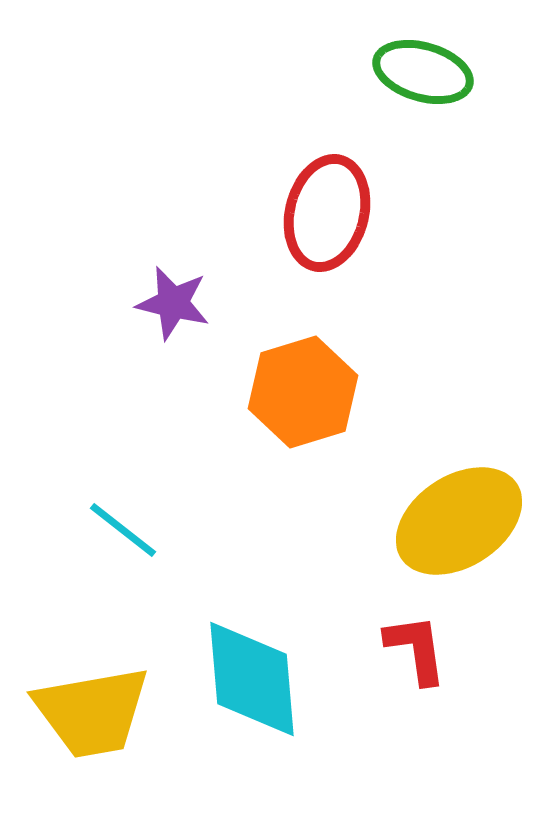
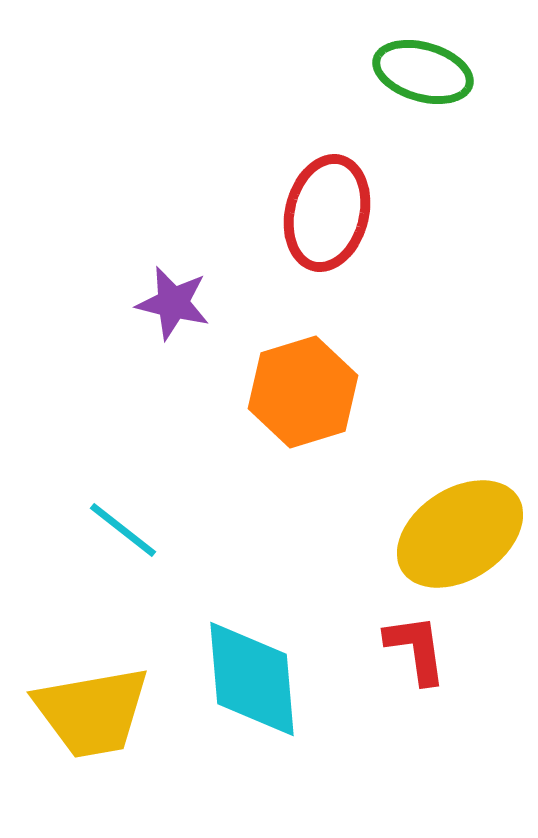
yellow ellipse: moved 1 px right, 13 px down
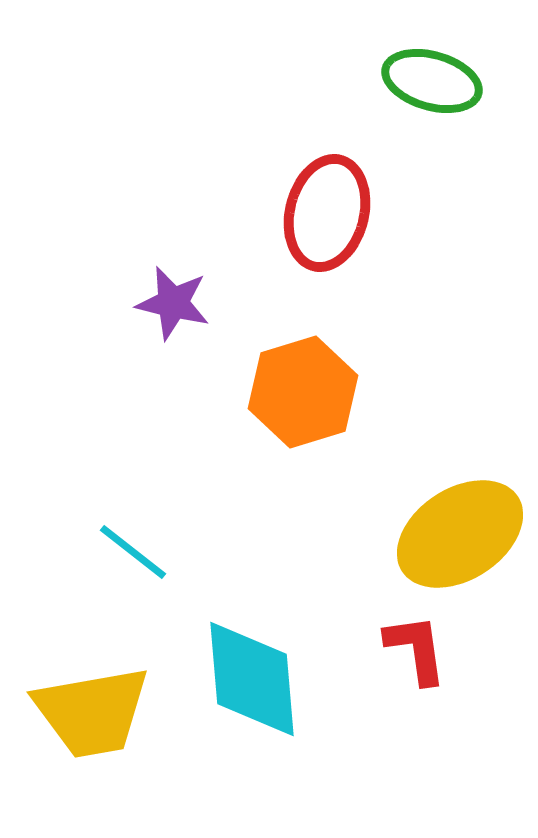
green ellipse: moved 9 px right, 9 px down
cyan line: moved 10 px right, 22 px down
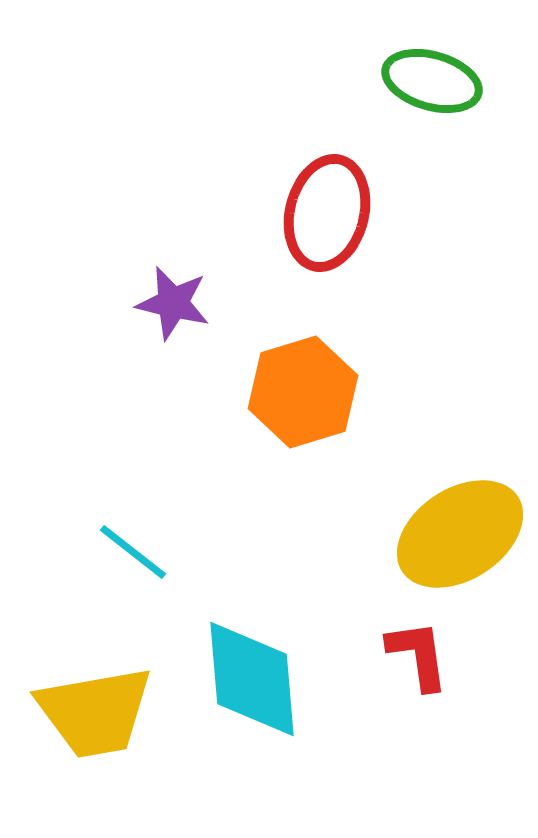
red L-shape: moved 2 px right, 6 px down
yellow trapezoid: moved 3 px right
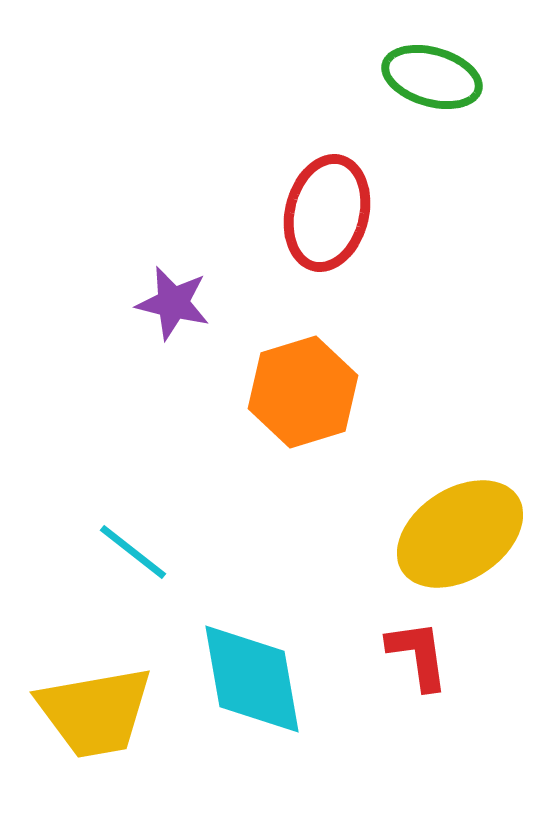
green ellipse: moved 4 px up
cyan diamond: rotated 5 degrees counterclockwise
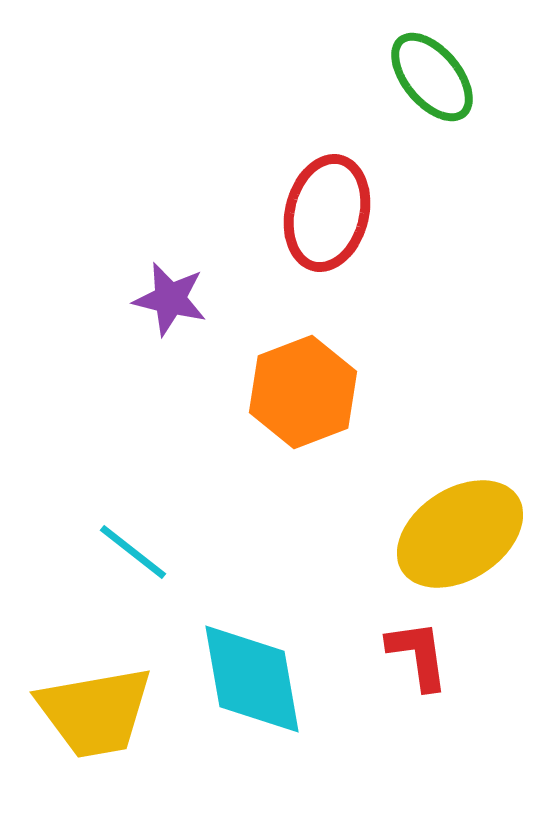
green ellipse: rotated 34 degrees clockwise
purple star: moved 3 px left, 4 px up
orange hexagon: rotated 4 degrees counterclockwise
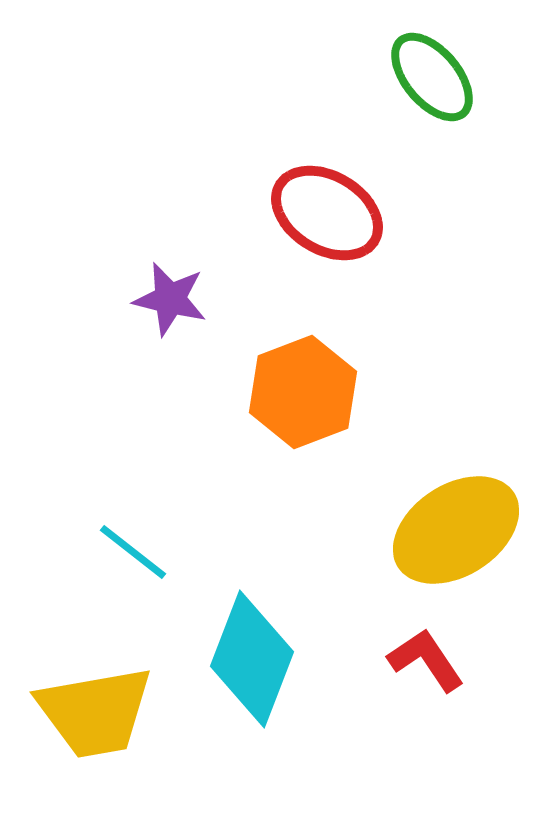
red ellipse: rotated 73 degrees counterclockwise
yellow ellipse: moved 4 px left, 4 px up
red L-shape: moved 8 px right, 5 px down; rotated 26 degrees counterclockwise
cyan diamond: moved 20 px up; rotated 31 degrees clockwise
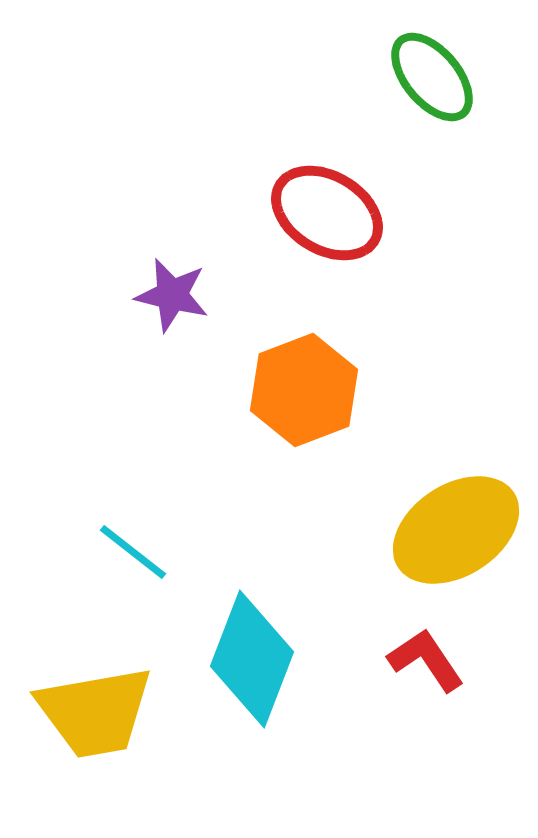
purple star: moved 2 px right, 4 px up
orange hexagon: moved 1 px right, 2 px up
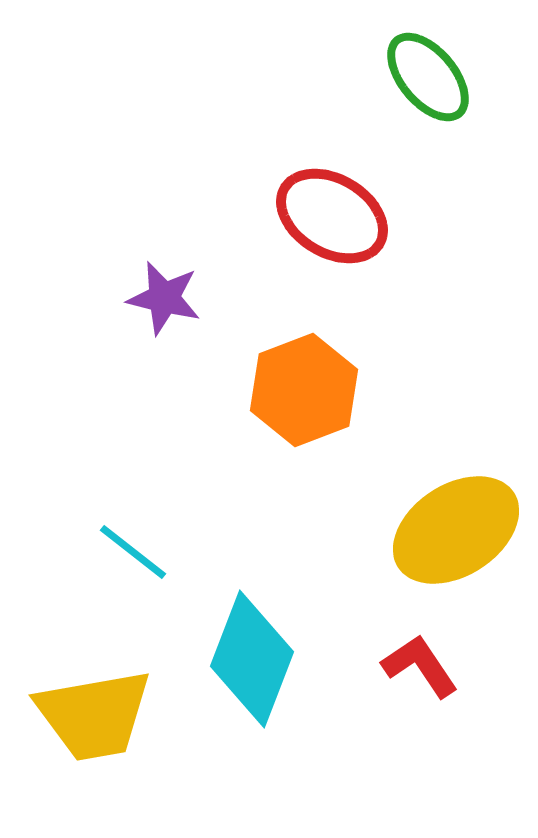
green ellipse: moved 4 px left
red ellipse: moved 5 px right, 3 px down
purple star: moved 8 px left, 3 px down
red L-shape: moved 6 px left, 6 px down
yellow trapezoid: moved 1 px left, 3 px down
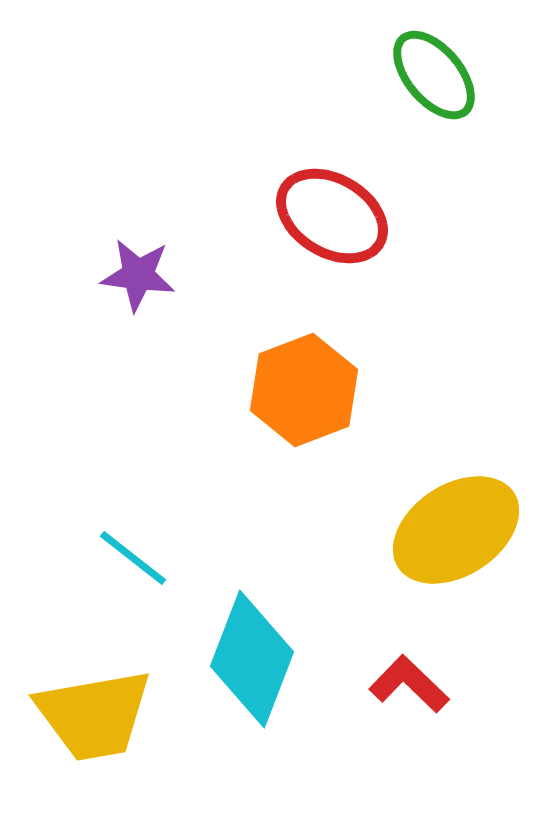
green ellipse: moved 6 px right, 2 px up
purple star: moved 26 px left, 23 px up; rotated 6 degrees counterclockwise
cyan line: moved 6 px down
red L-shape: moved 11 px left, 18 px down; rotated 12 degrees counterclockwise
